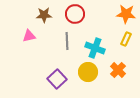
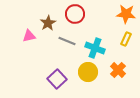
brown star: moved 4 px right, 8 px down; rotated 28 degrees counterclockwise
gray line: rotated 66 degrees counterclockwise
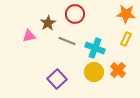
yellow circle: moved 6 px right
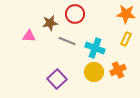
brown star: moved 2 px right; rotated 21 degrees clockwise
pink triangle: rotated 16 degrees clockwise
orange cross: rotated 21 degrees clockwise
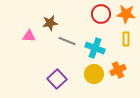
red circle: moved 26 px right
yellow rectangle: rotated 24 degrees counterclockwise
yellow circle: moved 2 px down
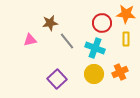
red circle: moved 1 px right, 9 px down
pink triangle: moved 1 px right, 4 px down; rotated 16 degrees counterclockwise
gray line: rotated 30 degrees clockwise
orange cross: moved 2 px right, 2 px down
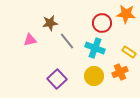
yellow rectangle: moved 3 px right, 13 px down; rotated 56 degrees counterclockwise
yellow circle: moved 2 px down
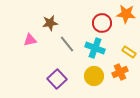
gray line: moved 3 px down
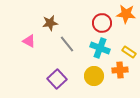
pink triangle: moved 1 px left, 1 px down; rotated 40 degrees clockwise
cyan cross: moved 5 px right
orange cross: moved 2 px up; rotated 21 degrees clockwise
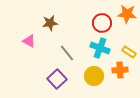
orange star: moved 1 px right
gray line: moved 9 px down
